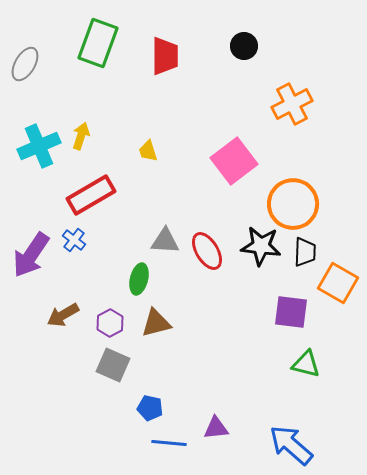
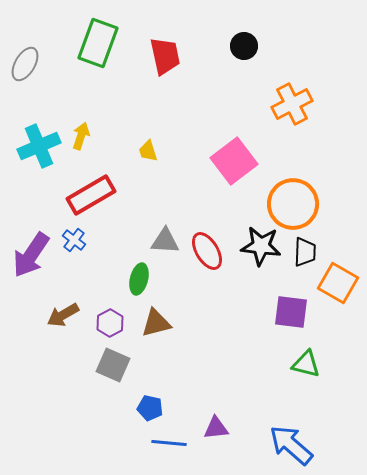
red trapezoid: rotated 12 degrees counterclockwise
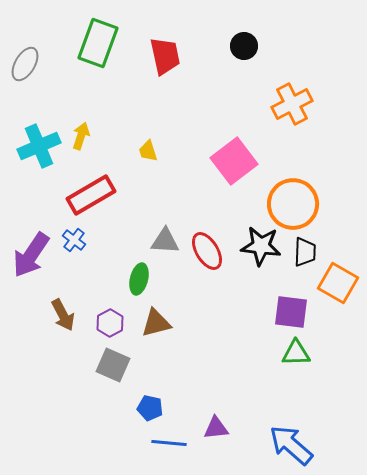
brown arrow: rotated 88 degrees counterclockwise
green triangle: moved 10 px left, 11 px up; rotated 16 degrees counterclockwise
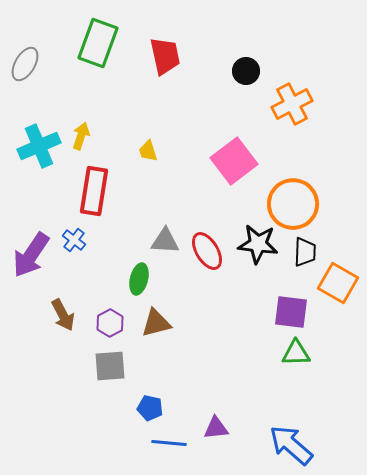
black circle: moved 2 px right, 25 px down
red rectangle: moved 3 px right, 4 px up; rotated 51 degrees counterclockwise
black star: moved 3 px left, 2 px up
gray square: moved 3 px left, 1 px down; rotated 28 degrees counterclockwise
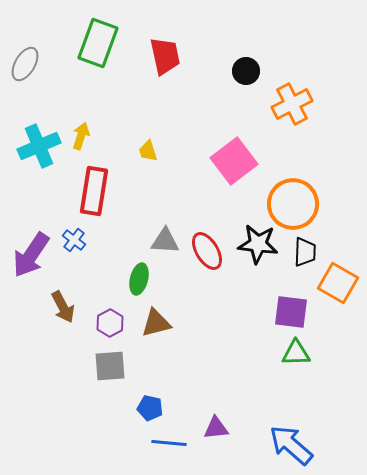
brown arrow: moved 8 px up
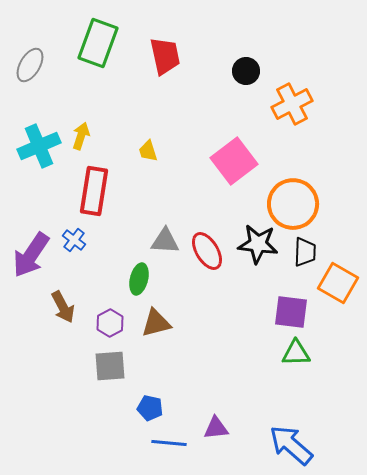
gray ellipse: moved 5 px right, 1 px down
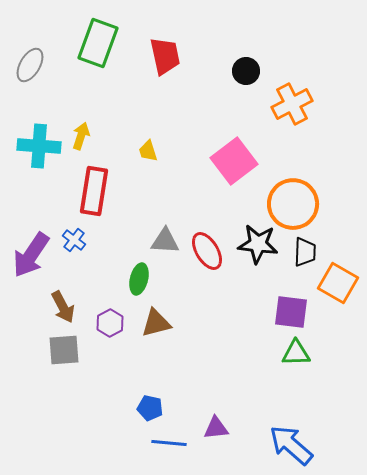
cyan cross: rotated 27 degrees clockwise
gray square: moved 46 px left, 16 px up
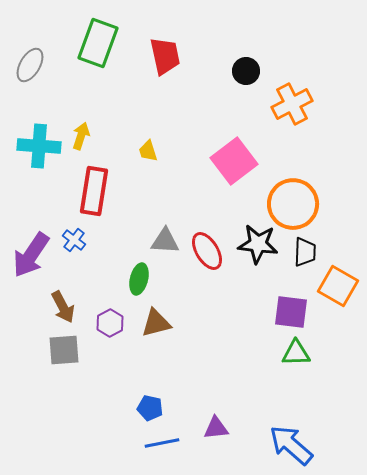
orange square: moved 3 px down
blue line: moved 7 px left; rotated 16 degrees counterclockwise
